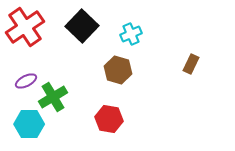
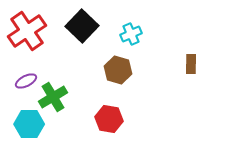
red cross: moved 2 px right, 4 px down
brown rectangle: rotated 24 degrees counterclockwise
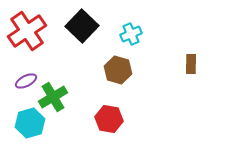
cyan hexagon: moved 1 px right, 1 px up; rotated 16 degrees counterclockwise
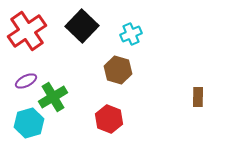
brown rectangle: moved 7 px right, 33 px down
red hexagon: rotated 12 degrees clockwise
cyan hexagon: moved 1 px left
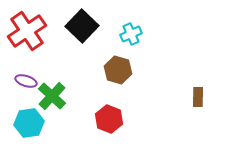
purple ellipse: rotated 45 degrees clockwise
green cross: moved 1 px left, 1 px up; rotated 16 degrees counterclockwise
cyan hexagon: rotated 8 degrees clockwise
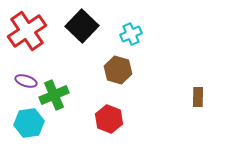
green cross: moved 2 px right, 1 px up; rotated 24 degrees clockwise
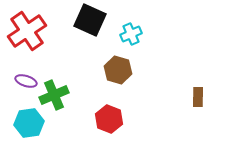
black square: moved 8 px right, 6 px up; rotated 20 degrees counterclockwise
